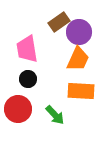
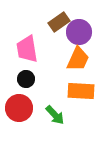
black circle: moved 2 px left
red circle: moved 1 px right, 1 px up
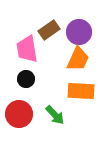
brown rectangle: moved 10 px left, 8 px down
red circle: moved 6 px down
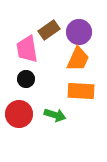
green arrow: rotated 30 degrees counterclockwise
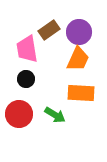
orange rectangle: moved 2 px down
green arrow: rotated 15 degrees clockwise
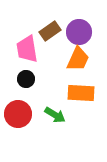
brown rectangle: moved 1 px right, 1 px down
red circle: moved 1 px left
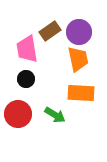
orange trapezoid: rotated 36 degrees counterclockwise
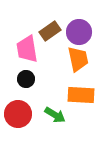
orange rectangle: moved 2 px down
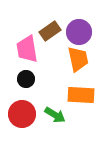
red circle: moved 4 px right
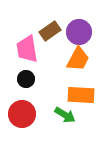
orange trapezoid: rotated 40 degrees clockwise
green arrow: moved 10 px right
